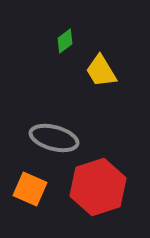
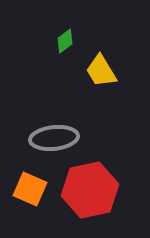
gray ellipse: rotated 21 degrees counterclockwise
red hexagon: moved 8 px left, 3 px down; rotated 6 degrees clockwise
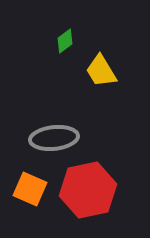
red hexagon: moved 2 px left
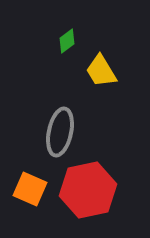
green diamond: moved 2 px right
gray ellipse: moved 6 px right, 6 px up; rotated 72 degrees counterclockwise
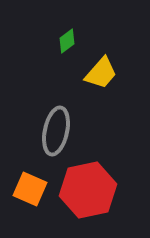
yellow trapezoid: moved 2 px down; rotated 108 degrees counterclockwise
gray ellipse: moved 4 px left, 1 px up
